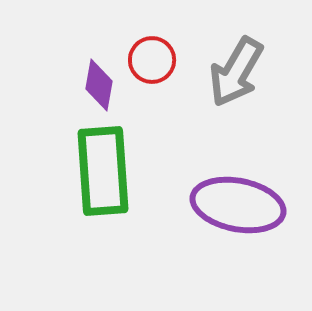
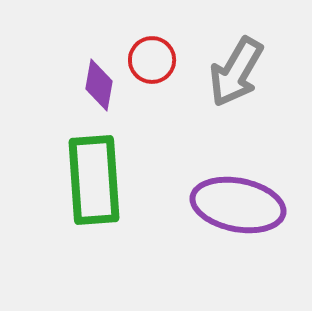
green rectangle: moved 9 px left, 9 px down
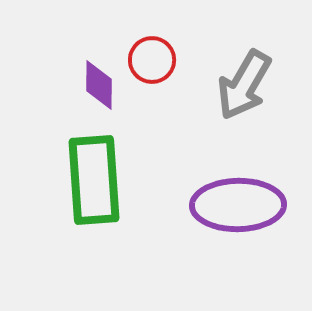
gray arrow: moved 8 px right, 13 px down
purple diamond: rotated 9 degrees counterclockwise
purple ellipse: rotated 12 degrees counterclockwise
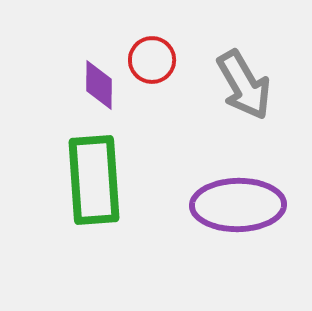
gray arrow: rotated 60 degrees counterclockwise
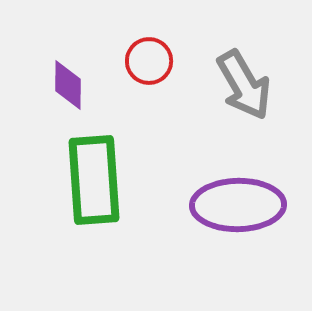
red circle: moved 3 px left, 1 px down
purple diamond: moved 31 px left
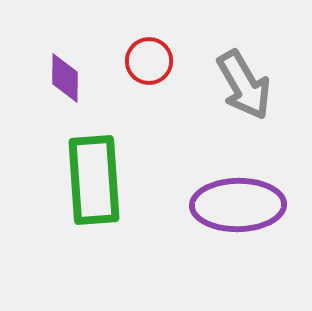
purple diamond: moved 3 px left, 7 px up
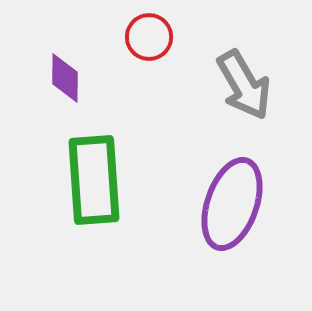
red circle: moved 24 px up
purple ellipse: moved 6 px left, 1 px up; rotated 70 degrees counterclockwise
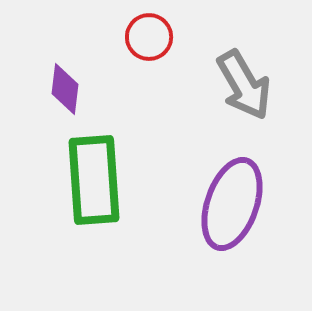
purple diamond: moved 11 px down; rotated 6 degrees clockwise
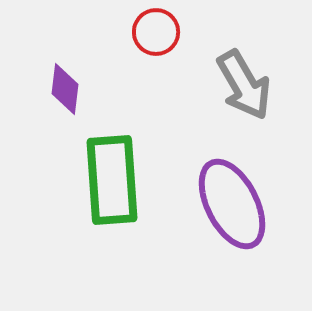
red circle: moved 7 px right, 5 px up
green rectangle: moved 18 px right
purple ellipse: rotated 46 degrees counterclockwise
